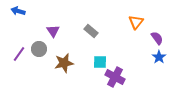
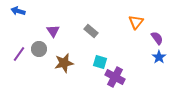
cyan square: rotated 16 degrees clockwise
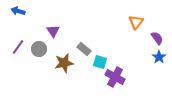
gray rectangle: moved 7 px left, 18 px down
purple line: moved 1 px left, 7 px up
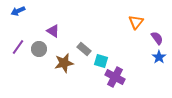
blue arrow: rotated 40 degrees counterclockwise
purple triangle: rotated 24 degrees counterclockwise
cyan square: moved 1 px right, 1 px up
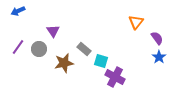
purple triangle: rotated 24 degrees clockwise
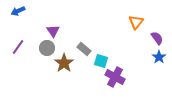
gray circle: moved 8 px right, 1 px up
brown star: rotated 24 degrees counterclockwise
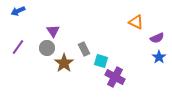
orange triangle: rotated 42 degrees counterclockwise
purple semicircle: rotated 104 degrees clockwise
gray rectangle: rotated 24 degrees clockwise
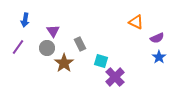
blue arrow: moved 7 px right, 9 px down; rotated 56 degrees counterclockwise
gray rectangle: moved 4 px left, 5 px up
purple cross: rotated 18 degrees clockwise
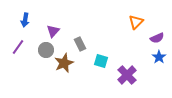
orange triangle: rotated 49 degrees clockwise
purple triangle: rotated 16 degrees clockwise
gray circle: moved 1 px left, 2 px down
brown star: rotated 12 degrees clockwise
purple cross: moved 12 px right, 2 px up
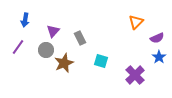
gray rectangle: moved 6 px up
purple cross: moved 8 px right
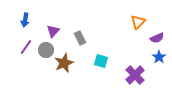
orange triangle: moved 2 px right
purple line: moved 8 px right
